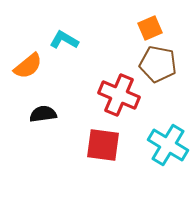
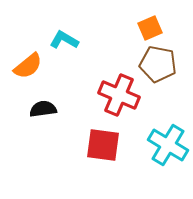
black semicircle: moved 5 px up
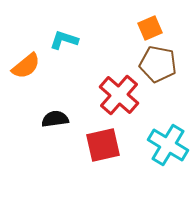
cyan L-shape: rotated 12 degrees counterclockwise
orange semicircle: moved 2 px left
red cross: rotated 18 degrees clockwise
black semicircle: moved 12 px right, 10 px down
red square: rotated 21 degrees counterclockwise
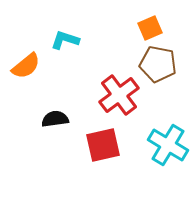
cyan L-shape: moved 1 px right
red cross: rotated 12 degrees clockwise
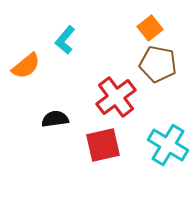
orange square: rotated 15 degrees counterclockwise
cyan L-shape: rotated 68 degrees counterclockwise
red cross: moved 3 px left, 2 px down
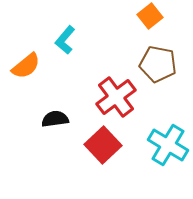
orange square: moved 12 px up
red square: rotated 30 degrees counterclockwise
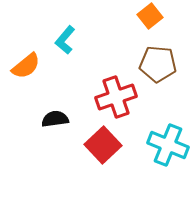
brown pentagon: rotated 6 degrees counterclockwise
red cross: rotated 18 degrees clockwise
cyan cross: rotated 9 degrees counterclockwise
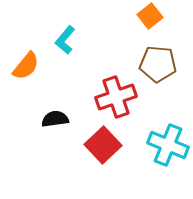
orange semicircle: rotated 12 degrees counterclockwise
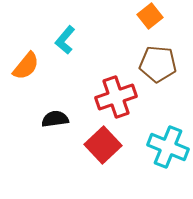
cyan cross: moved 2 px down
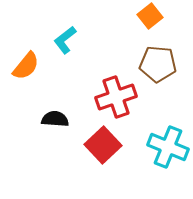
cyan L-shape: rotated 12 degrees clockwise
black semicircle: rotated 12 degrees clockwise
